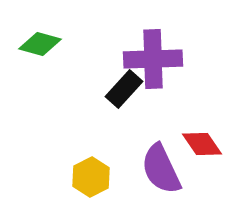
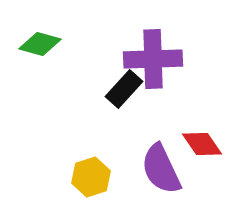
yellow hexagon: rotated 9 degrees clockwise
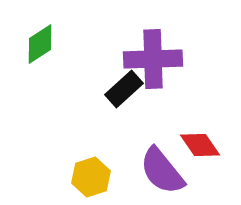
green diamond: rotated 48 degrees counterclockwise
black rectangle: rotated 6 degrees clockwise
red diamond: moved 2 px left, 1 px down
purple semicircle: moved 1 px right, 2 px down; rotated 14 degrees counterclockwise
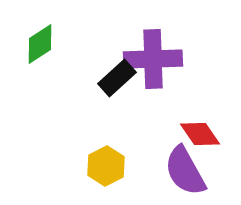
black rectangle: moved 7 px left, 11 px up
red diamond: moved 11 px up
purple semicircle: moved 23 px right; rotated 10 degrees clockwise
yellow hexagon: moved 15 px right, 11 px up; rotated 9 degrees counterclockwise
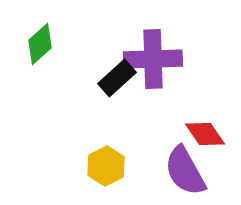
green diamond: rotated 9 degrees counterclockwise
red diamond: moved 5 px right
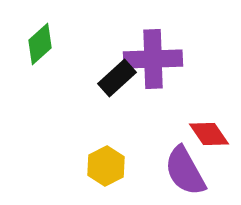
red diamond: moved 4 px right
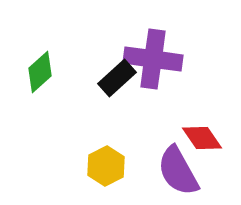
green diamond: moved 28 px down
purple cross: rotated 10 degrees clockwise
red diamond: moved 7 px left, 4 px down
purple semicircle: moved 7 px left
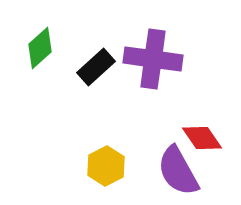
green diamond: moved 24 px up
black rectangle: moved 21 px left, 11 px up
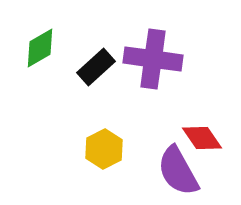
green diamond: rotated 12 degrees clockwise
yellow hexagon: moved 2 px left, 17 px up
